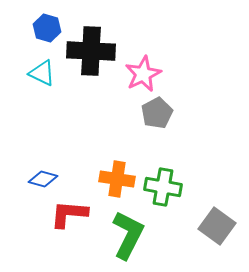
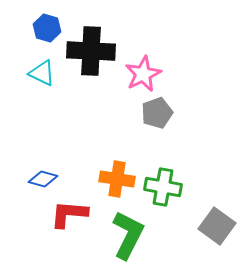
gray pentagon: rotated 8 degrees clockwise
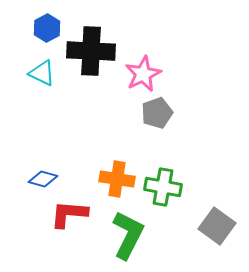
blue hexagon: rotated 16 degrees clockwise
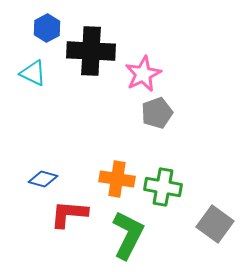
cyan triangle: moved 9 px left
gray square: moved 2 px left, 2 px up
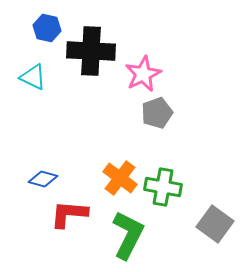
blue hexagon: rotated 20 degrees counterclockwise
cyan triangle: moved 4 px down
orange cross: moved 3 px right, 1 px up; rotated 28 degrees clockwise
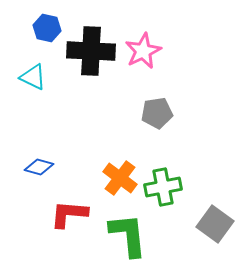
pink star: moved 23 px up
gray pentagon: rotated 12 degrees clockwise
blue diamond: moved 4 px left, 12 px up
green cross: rotated 21 degrees counterclockwise
green L-shape: rotated 33 degrees counterclockwise
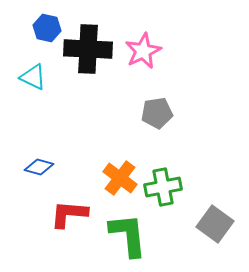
black cross: moved 3 px left, 2 px up
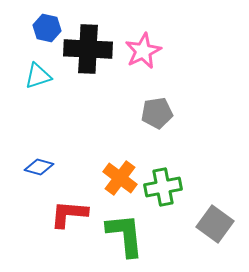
cyan triangle: moved 5 px right, 1 px up; rotated 44 degrees counterclockwise
green L-shape: moved 3 px left
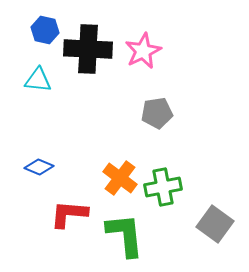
blue hexagon: moved 2 px left, 2 px down
cyan triangle: moved 4 px down; rotated 24 degrees clockwise
blue diamond: rotated 8 degrees clockwise
